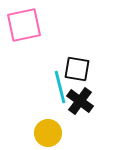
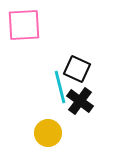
pink square: rotated 9 degrees clockwise
black square: rotated 16 degrees clockwise
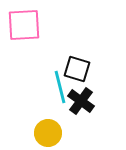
black square: rotated 8 degrees counterclockwise
black cross: moved 1 px right
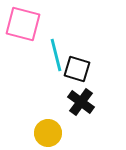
pink square: moved 1 px left, 1 px up; rotated 18 degrees clockwise
cyan line: moved 4 px left, 32 px up
black cross: moved 1 px down
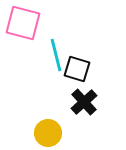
pink square: moved 1 px up
black cross: moved 3 px right; rotated 12 degrees clockwise
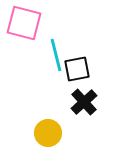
pink square: moved 1 px right
black square: rotated 28 degrees counterclockwise
